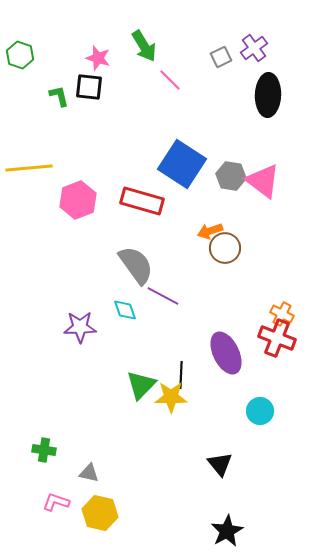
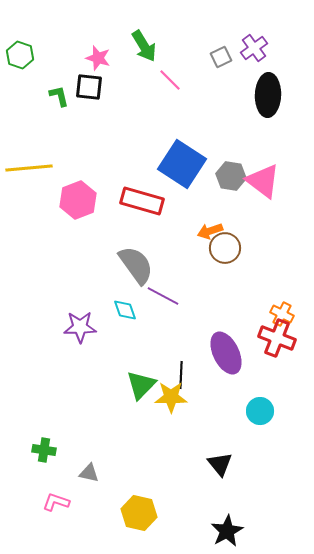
yellow hexagon: moved 39 px right
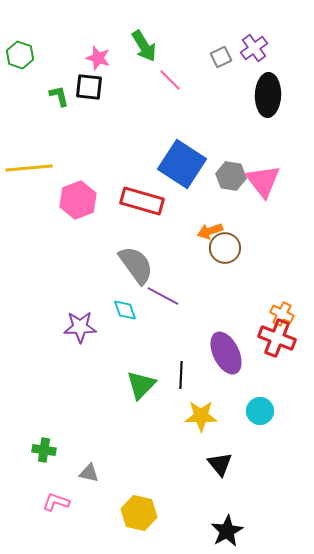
pink triangle: rotated 15 degrees clockwise
yellow star: moved 30 px right, 19 px down
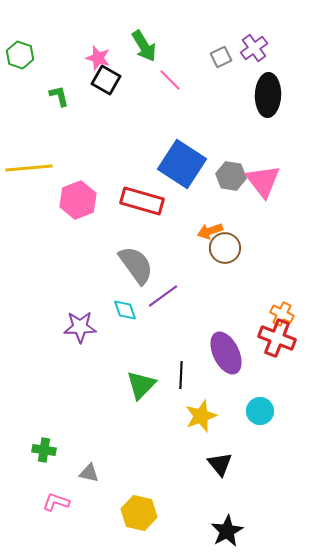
black square: moved 17 px right, 7 px up; rotated 24 degrees clockwise
purple line: rotated 64 degrees counterclockwise
yellow star: rotated 20 degrees counterclockwise
